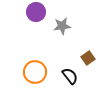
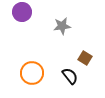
purple circle: moved 14 px left
brown square: moved 3 px left; rotated 24 degrees counterclockwise
orange circle: moved 3 px left, 1 px down
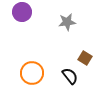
gray star: moved 5 px right, 4 px up
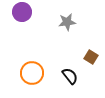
brown square: moved 6 px right, 1 px up
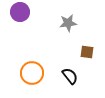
purple circle: moved 2 px left
gray star: moved 1 px right, 1 px down
brown square: moved 4 px left, 5 px up; rotated 24 degrees counterclockwise
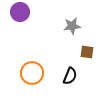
gray star: moved 4 px right, 3 px down
black semicircle: rotated 60 degrees clockwise
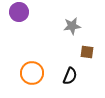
purple circle: moved 1 px left
